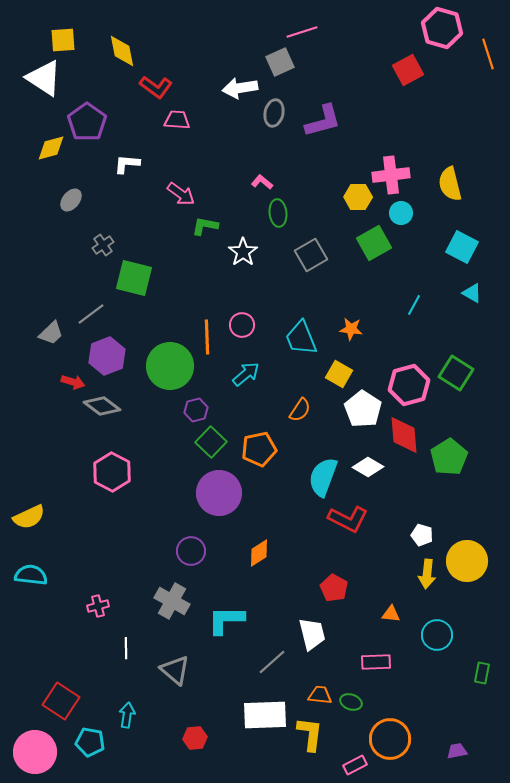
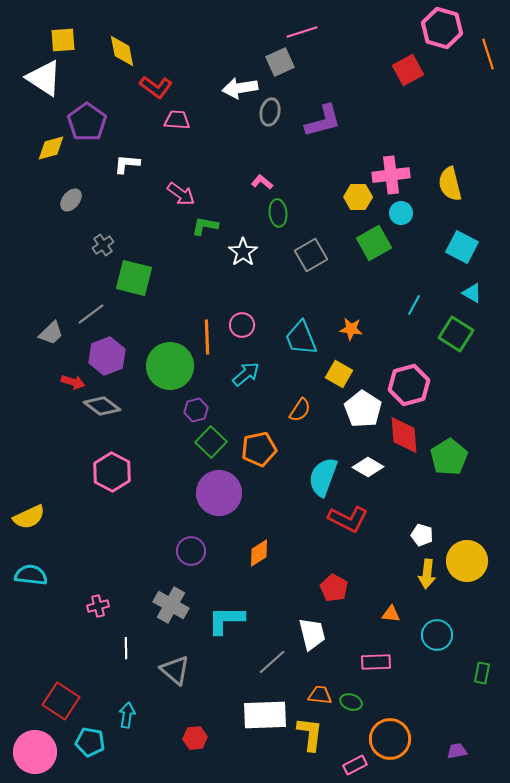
gray ellipse at (274, 113): moved 4 px left, 1 px up
green square at (456, 373): moved 39 px up
gray cross at (172, 601): moved 1 px left, 4 px down
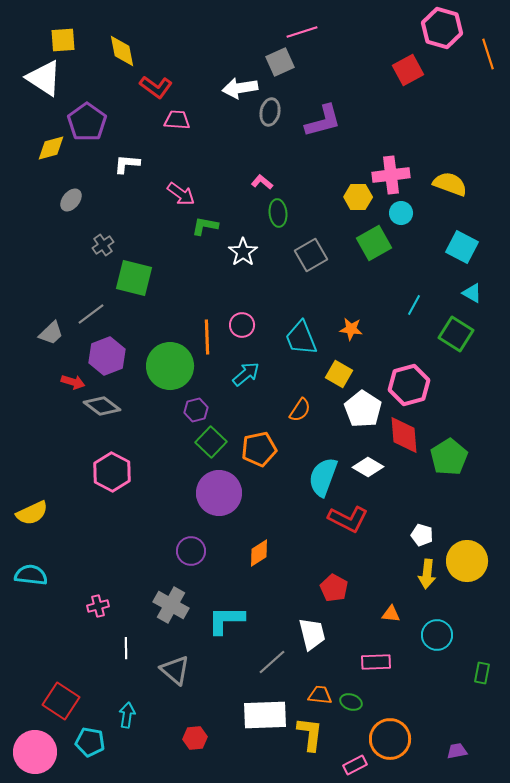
yellow semicircle at (450, 184): rotated 124 degrees clockwise
yellow semicircle at (29, 517): moved 3 px right, 4 px up
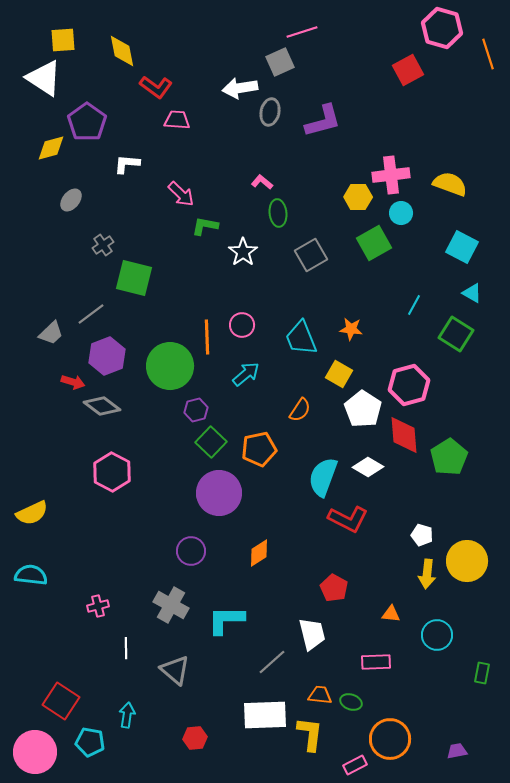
pink arrow at (181, 194): rotated 8 degrees clockwise
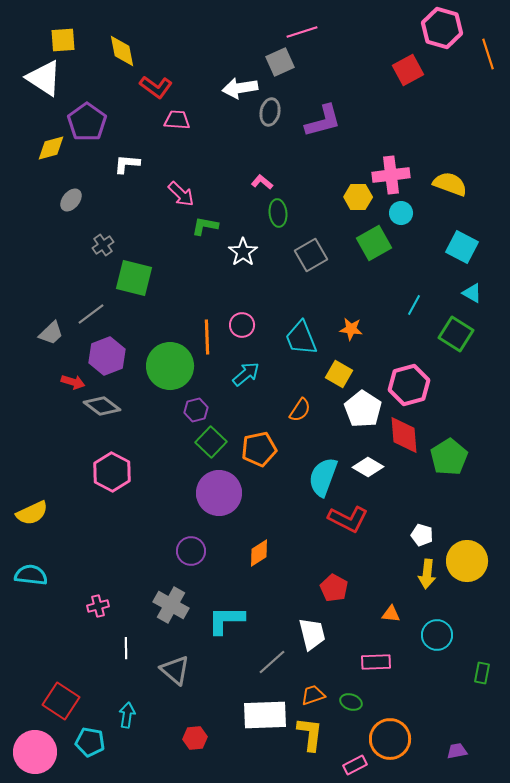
orange trapezoid at (320, 695): moved 7 px left; rotated 25 degrees counterclockwise
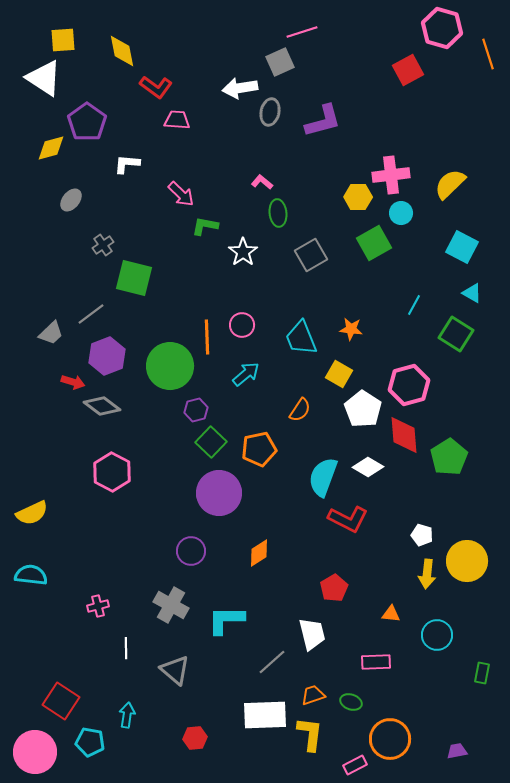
yellow semicircle at (450, 184): rotated 64 degrees counterclockwise
red pentagon at (334, 588): rotated 12 degrees clockwise
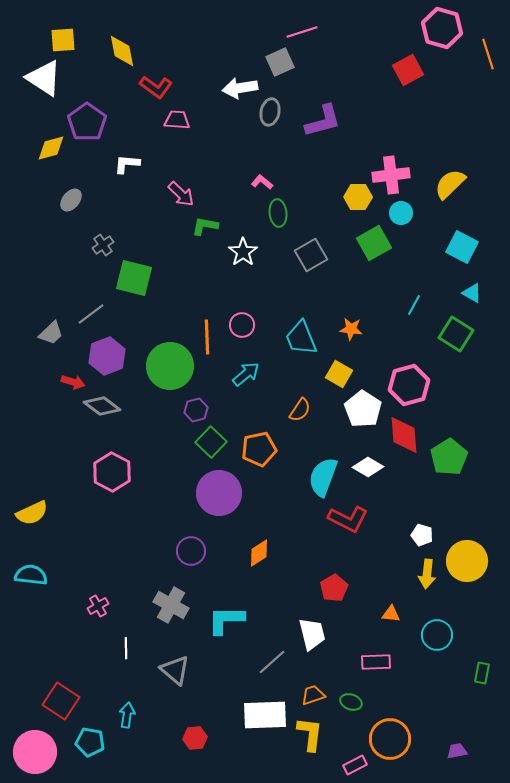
pink cross at (98, 606): rotated 15 degrees counterclockwise
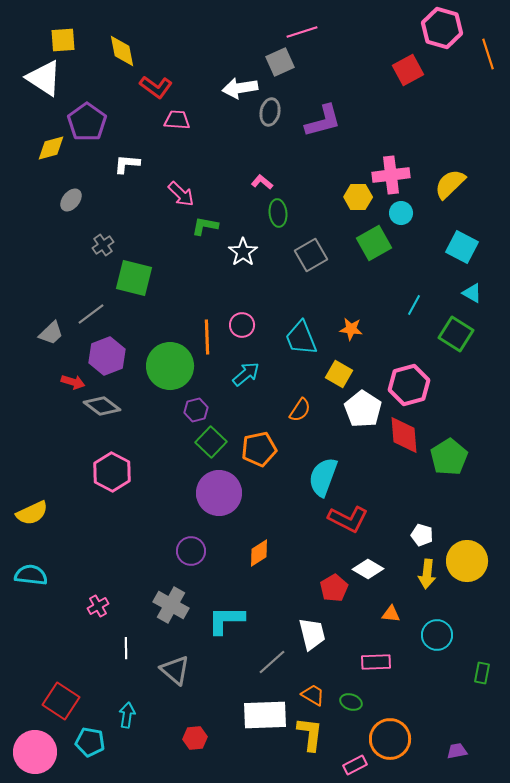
white diamond at (368, 467): moved 102 px down
orange trapezoid at (313, 695): rotated 50 degrees clockwise
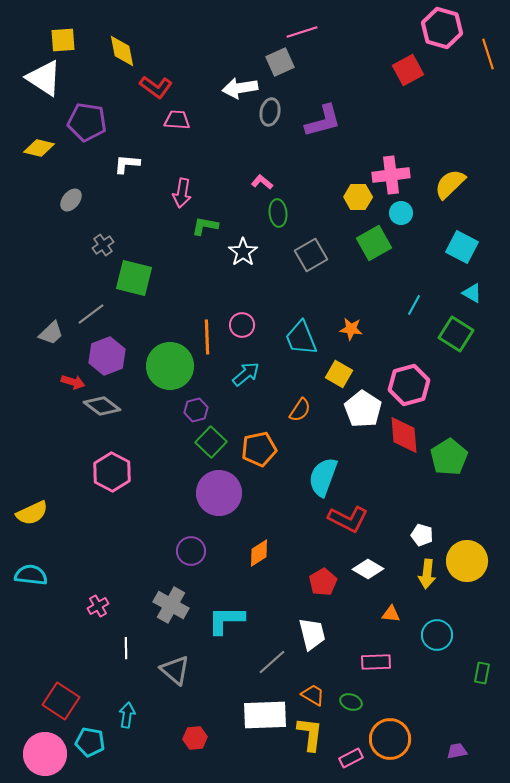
purple pentagon at (87, 122): rotated 27 degrees counterclockwise
yellow diamond at (51, 148): moved 12 px left; rotated 28 degrees clockwise
pink arrow at (181, 194): moved 1 px right, 1 px up; rotated 56 degrees clockwise
red pentagon at (334, 588): moved 11 px left, 6 px up
pink circle at (35, 752): moved 10 px right, 2 px down
pink rectangle at (355, 765): moved 4 px left, 7 px up
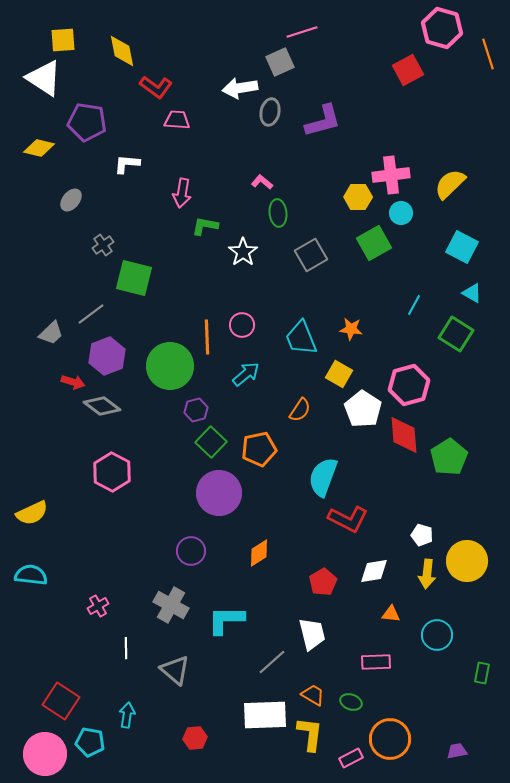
white diamond at (368, 569): moved 6 px right, 2 px down; rotated 40 degrees counterclockwise
